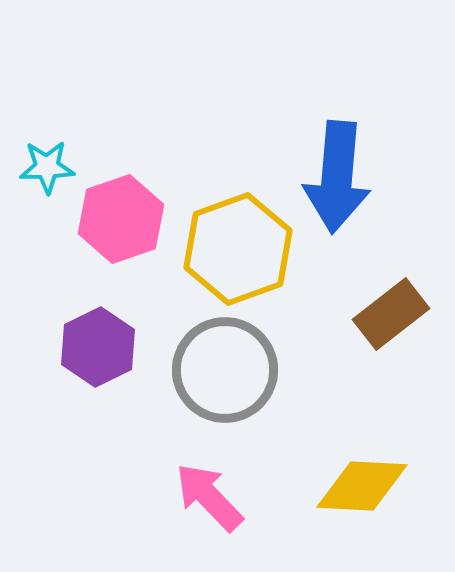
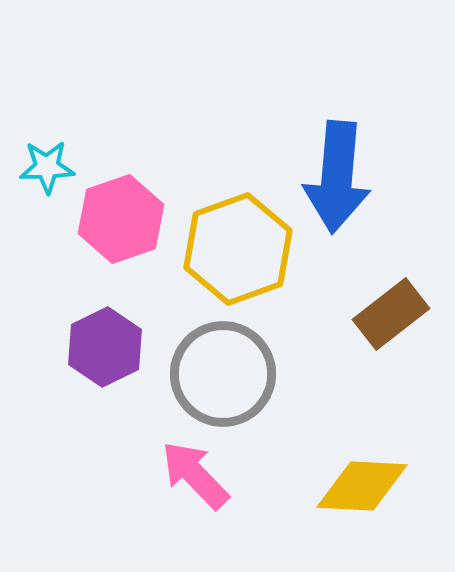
purple hexagon: moved 7 px right
gray circle: moved 2 px left, 4 px down
pink arrow: moved 14 px left, 22 px up
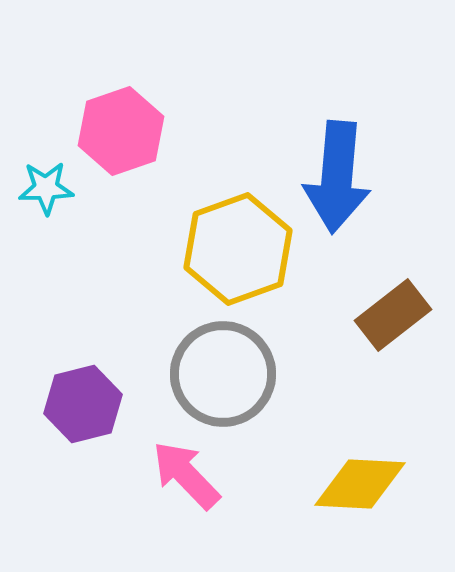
cyan star: moved 1 px left, 21 px down
pink hexagon: moved 88 px up
brown rectangle: moved 2 px right, 1 px down
purple hexagon: moved 22 px left, 57 px down; rotated 12 degrees clockwise
pink arrow: moved 9 px left
yellow diamond: moved 2 px left, 2 px up
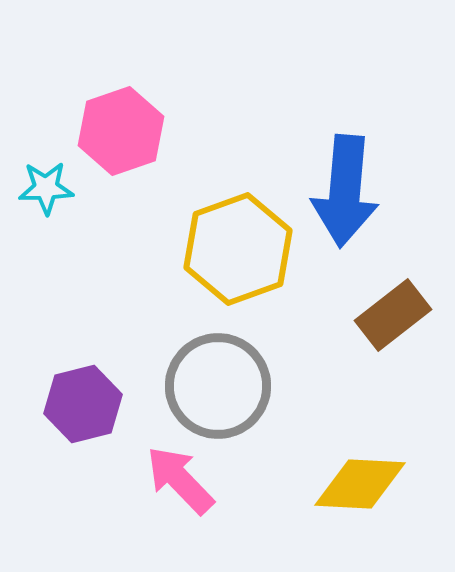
blue arrow: moved 8 px right, 14 px down
gray circle: moved 5 px left, 12 px down
pink arrow: moved 6 px left, 5 px down
